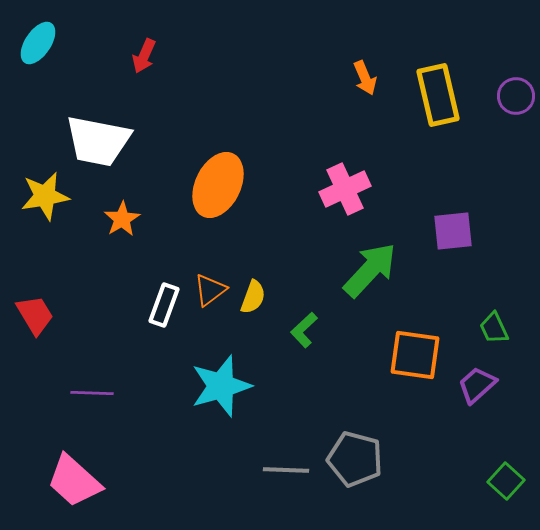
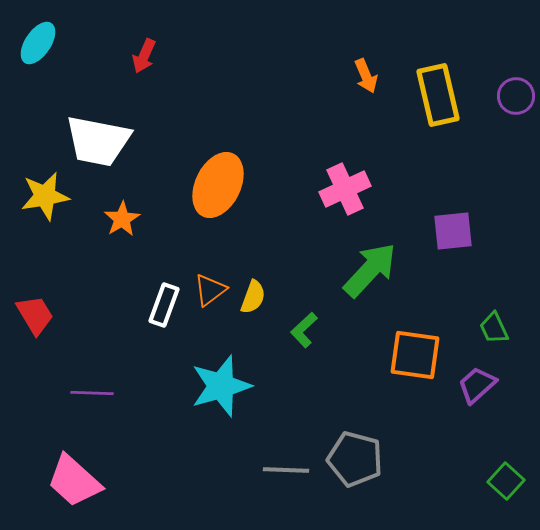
orange arrow: moved 1 px right, 2 px up
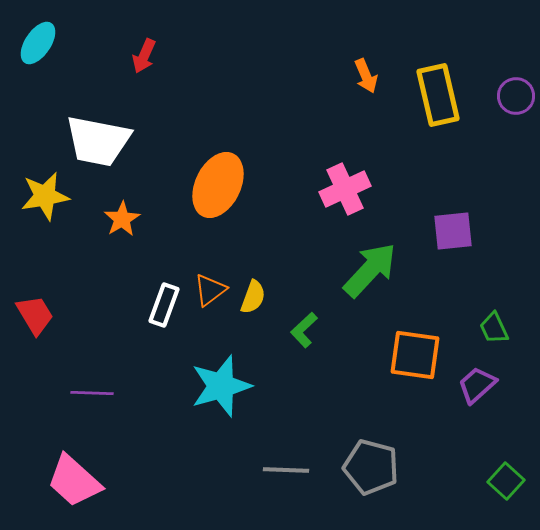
gray pentagon: moved 16 px right, 8 px down
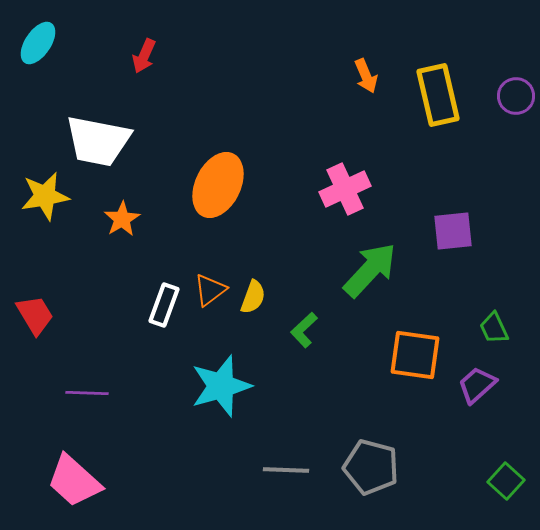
purple line: moved 5 px left
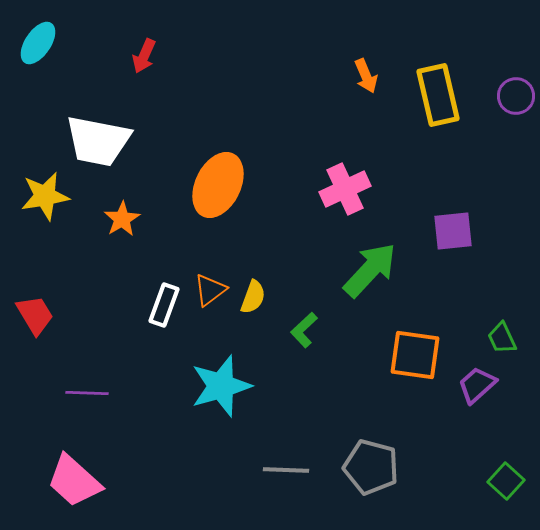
green trapezoid: moved 8 px right, 10 px down
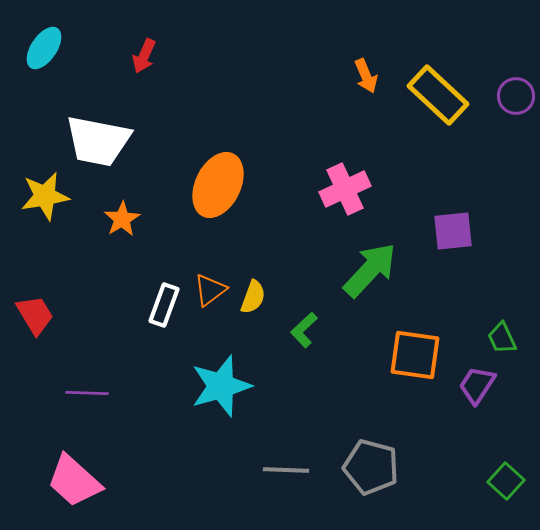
cyan ellipse: moved 6 px right, 5 px down
yellow rectangle: rotated 34 degrees counterclockwise
purple trapezoid: rotated 15 degrees counterclockwise
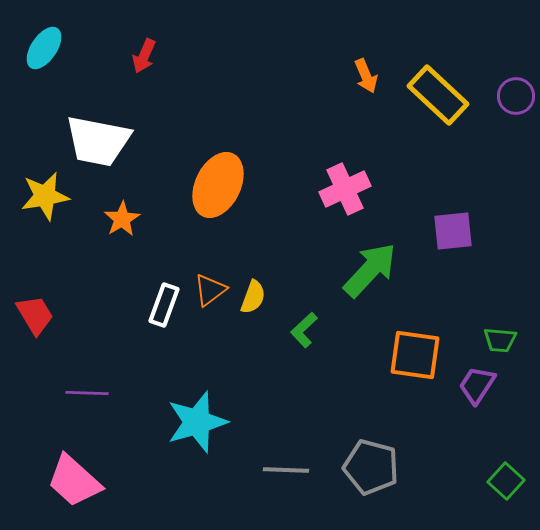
green trapezoid: moved 2 px left, 2 px down; rotated 60 degrees counterclockwise
cyan star: moved 24 px left, 36 px down
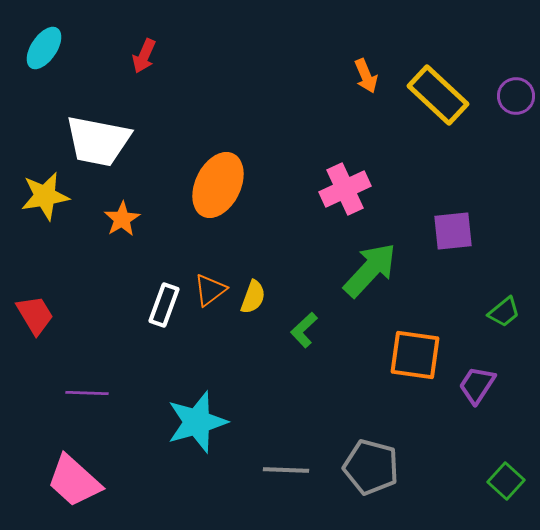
green trapezoid: moved 4 px right, 28 px up; rotated 44 degrees counterclockwise
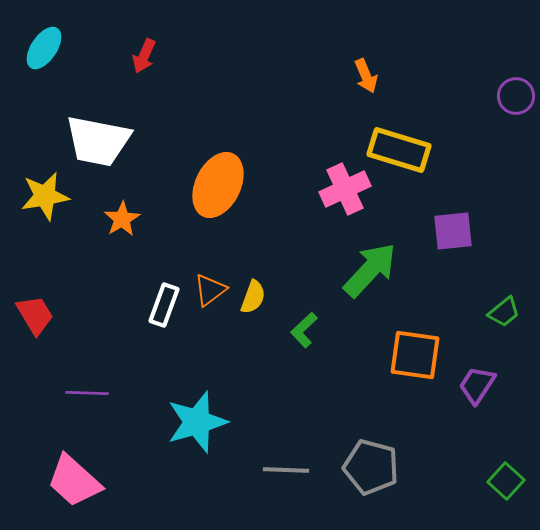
yellow rectangle: moved 39 px left, 55 px down; rotated 26 degrees counterclockwise
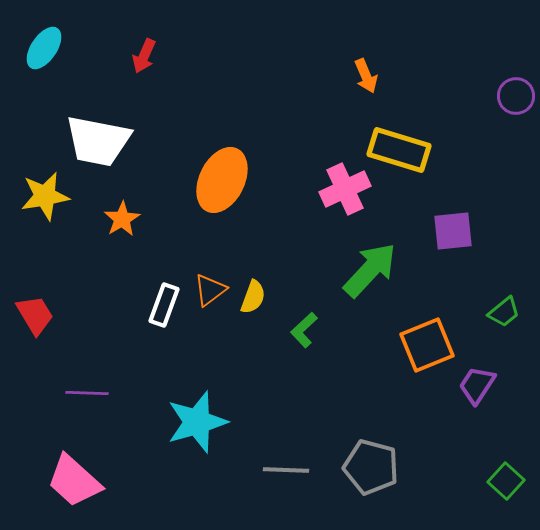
orange ellipse: moved 4 px right, 5 px up
orange square: moved 12 px right, 10 px up; rotated 30 degrees counterclockwise
